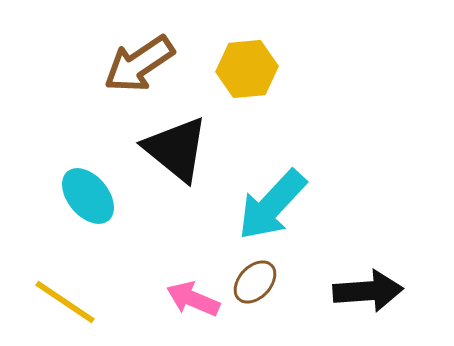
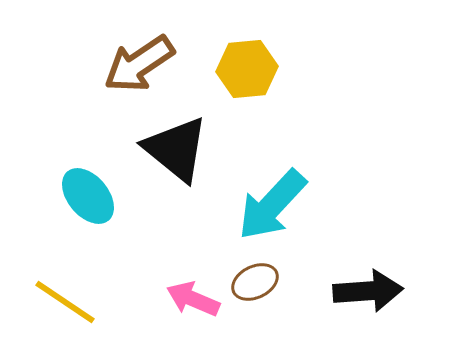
brown ellipse: rotated 21 degrees clockwise
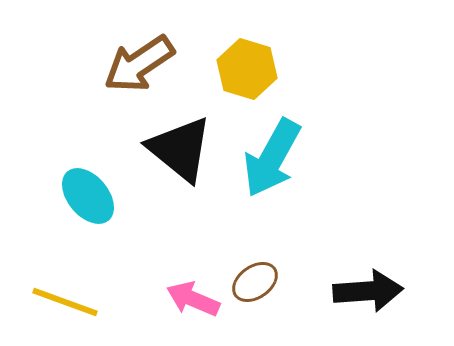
yellow hexagon: rotated 22 degrees clockwise
black triangle: moved 4 px right
cyan arrow: moved 47 px up; rotated 14 degrees counterclockwise
brown ellipse: rotated 9 degrees counterclockwise
yellow line: rotated 14 degrees counterclockwise
